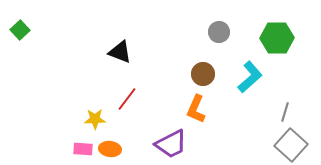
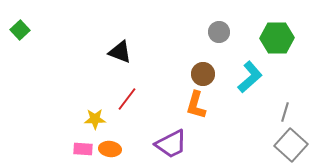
orange L-shape: moved 4 px up; rotated 8 degrees counterclockwise
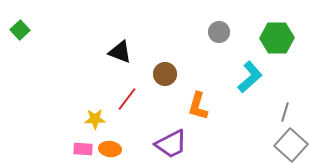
brown circle: moved 38 px left
orange L-shape: moved 2 px right, 1 px down
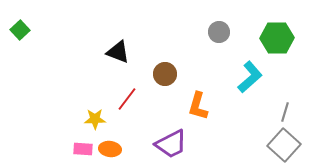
black triangle: moved 2 px left
gray square: moved 7 px left
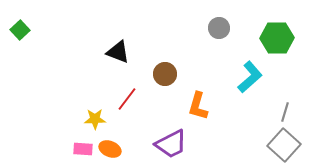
gray circle: moved 4 px up
orange ellipse: rotated 15 degrees clockwise
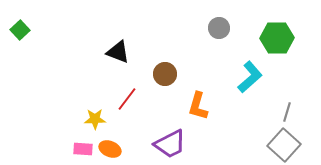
gray line: moved 2 px right
purple trapezoid: moved 1 px left
